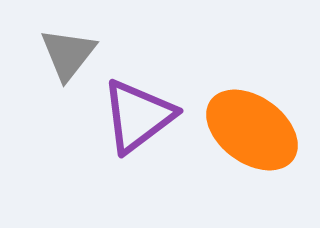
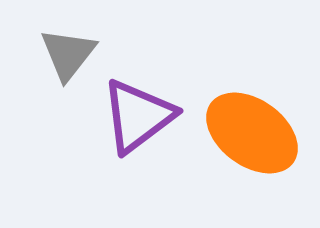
orange ellipse: moved 3 px down
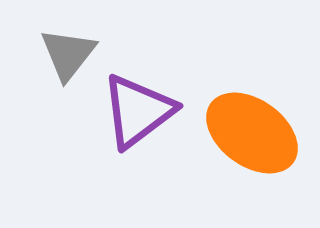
purple triangle: moved 5 px up
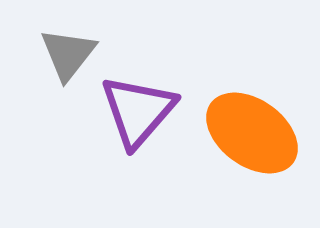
purple triangle: rotated 12 degrees counterclockwise
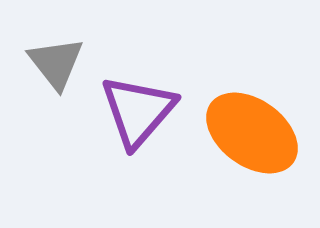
gray triangle: moved 12 px left, 9 px down; rotated 16 degrees counterclockwise
